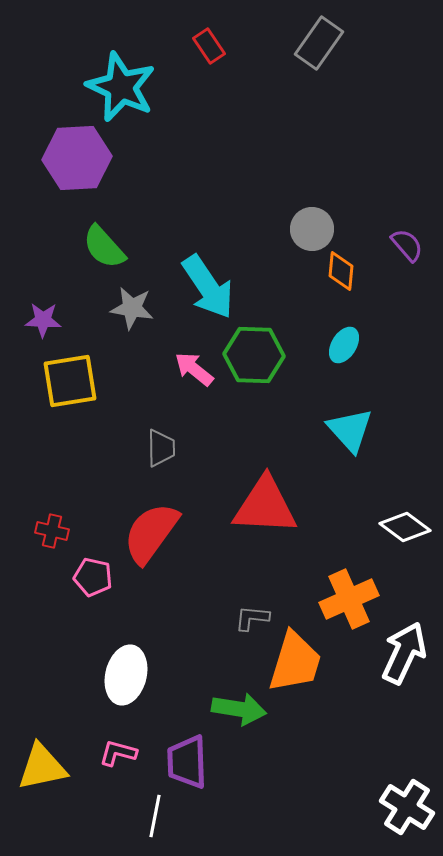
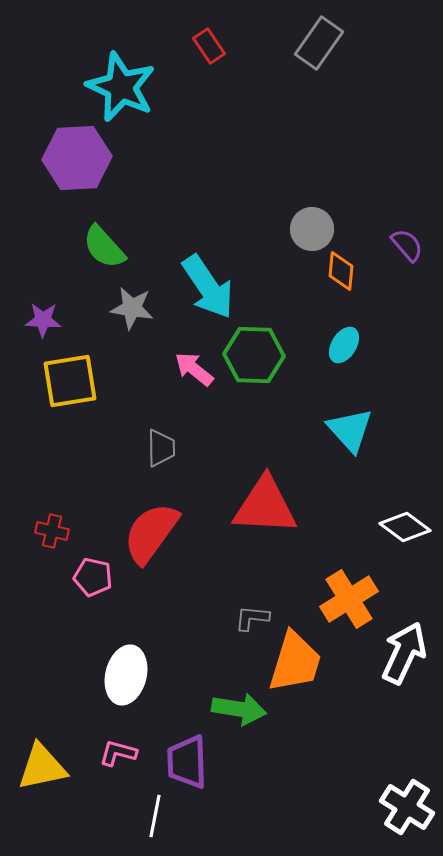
orange cross: rotated 8 degrees counterclockwise
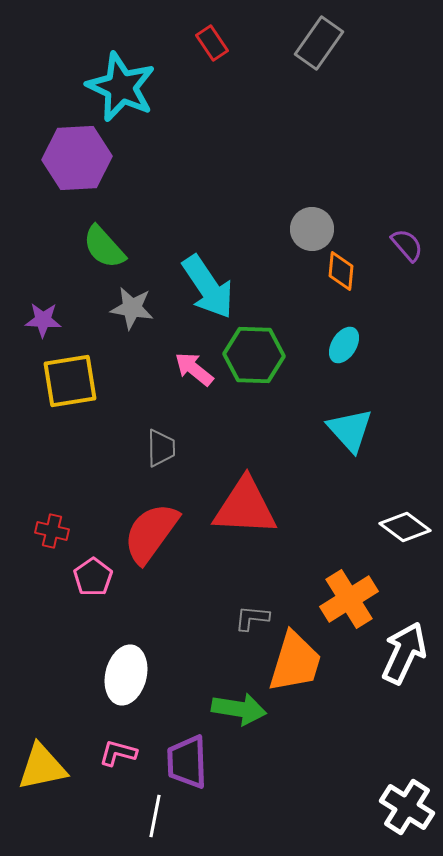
red rectangle: moved 3 px right, 3 px up
red triangle: moved 20 px left, 1 px down
pink pentagon: rotated 24 degrees clockwise
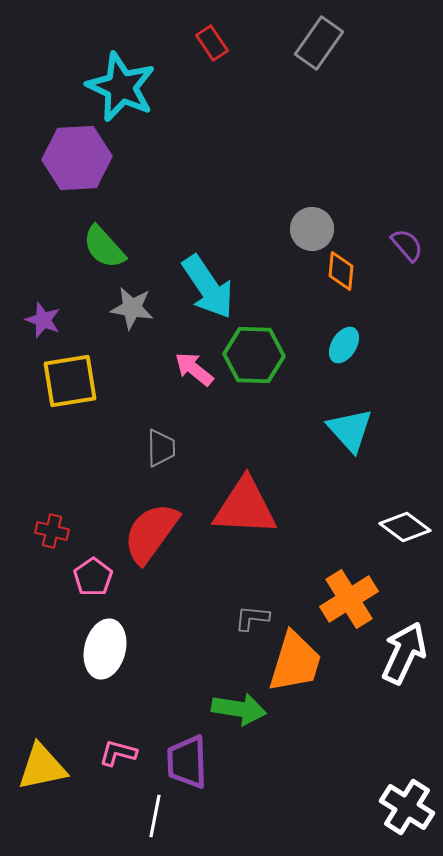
purple star: rotated 18 degrees clockwise
white ellipse: moved 21 px left, 26 px up
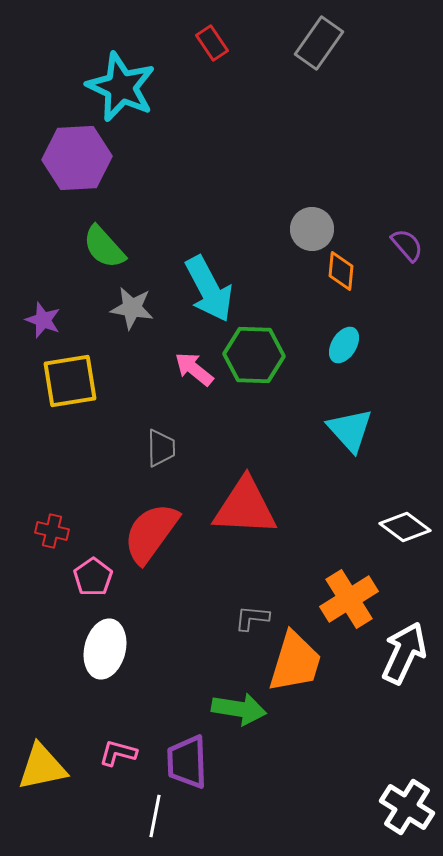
cyan arrow: moved 1 px right, 2 px down; rotated 6 degrees clockwise
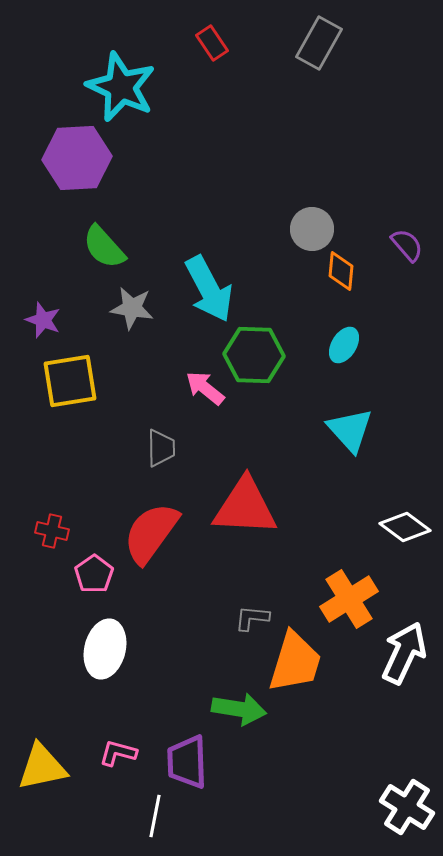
gray rectangle: rotated 6 degrees counterclockwise
pink arrow: moved 11 px right, 19 px down
pink pentagon: moved 1 px right, 3 px up
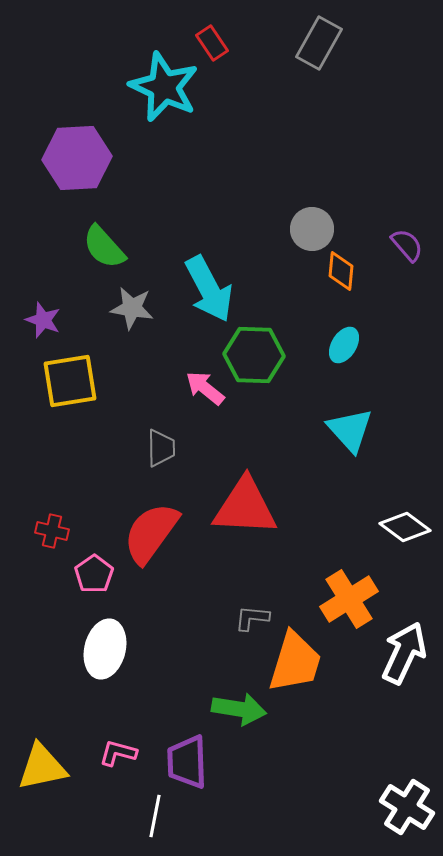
cyan star: moved 43 px right
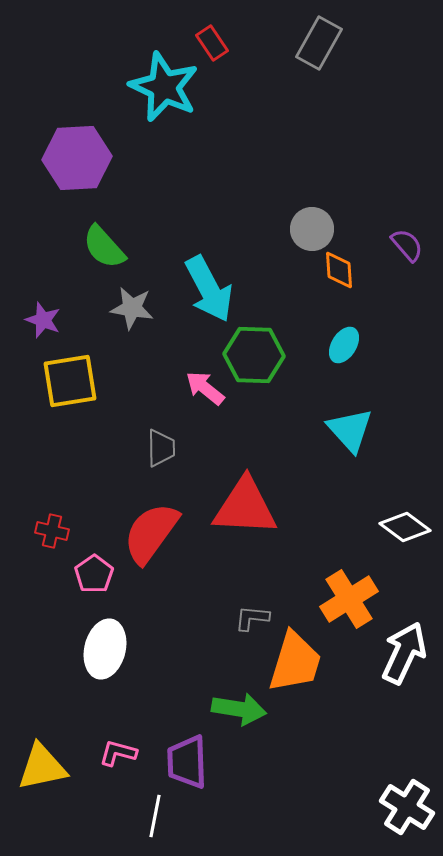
orange diamond: moved 2 px left, 1 px up; rotated 9 degrees counterclockwise
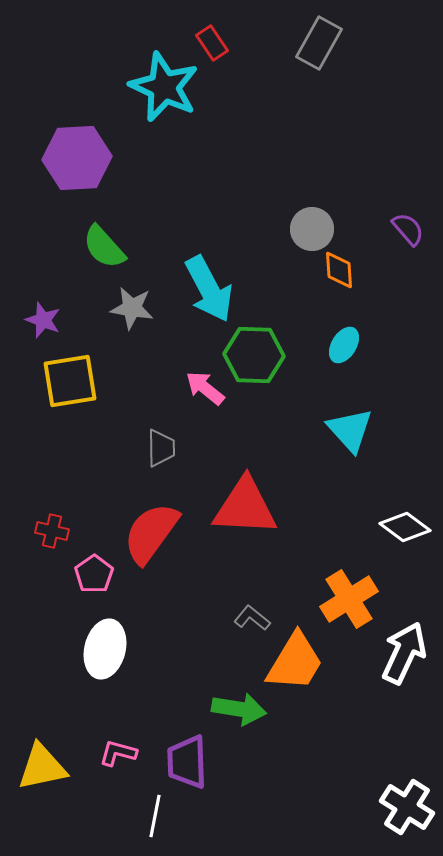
purple semicircle: moved 1 px right, 16 px up
gray L-shape: rotated 33 degrees clockwise
orange trapezoid: rotated 14 degrees clockwise
